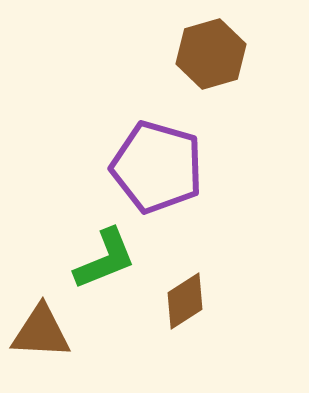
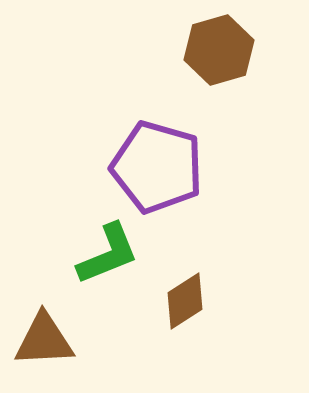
brown hexagon: moved 8 px right, 4 px up
green L-shape: moved 3 px right, 5 px up
brown triangle: moved 3 px right, 8 px down; rotated 6 degrees counterclockwise
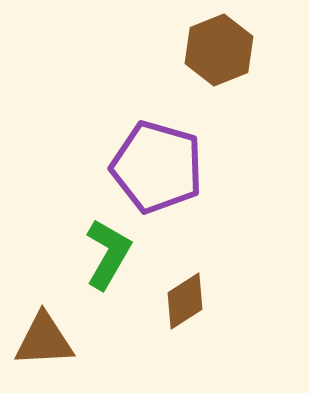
brown hexagon: rotated 6 degrees counterclockwise
green L-shape: rotated 38 degrees counterclockwise
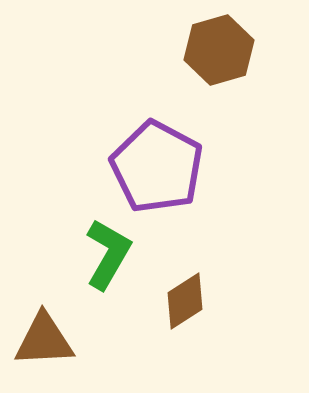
brown hexagon: rotated 6 degrees clockwise
purple pentagon: rotated 12 degrees clockwise
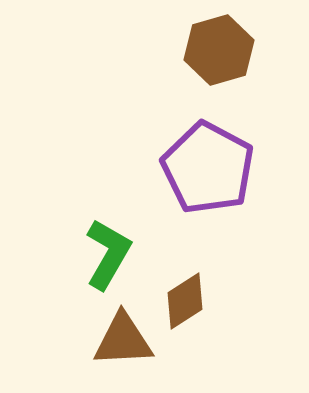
purple pentagon: moved 51 px right, 1 px down
brown triangle: moved 79 px right
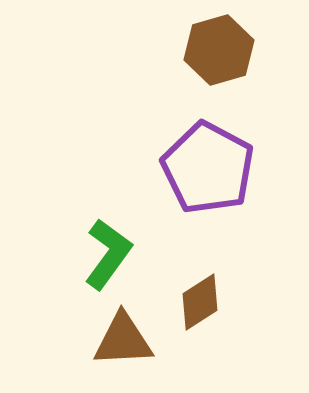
green L-shape: rotated 6 degrees clockwise
brown diamond: moved 15 px right, 1 px down
